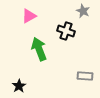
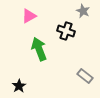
gray rectangle: rotated 35 degrees clockwise
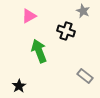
green arrow: moved 2 px down
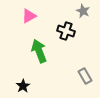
gray rectangle: rotated 21 degrees clockwise
black star: moved 4 px right
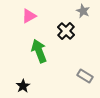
black cross: rotated 24 degrees clockwise
gray rectangle: rotated 28 degrees counterclockwise
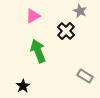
gray star: moved 3 px left
pink triangle: moved 4 px right
green arrow: moved 1 px left
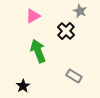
gray rectangle: moved 11 px left
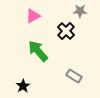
gray star: rotated 24 degrees counterclockwise
green arrow: rotated 20 degrees counterclockwise
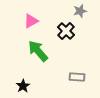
gray star: rotated 16 degrees counterclockwise
pink triangle: moved 2 px left, 5 px down
gray rectangle: moved 3 px right, 1 px down; rotated 28 degrees counterclockwise
